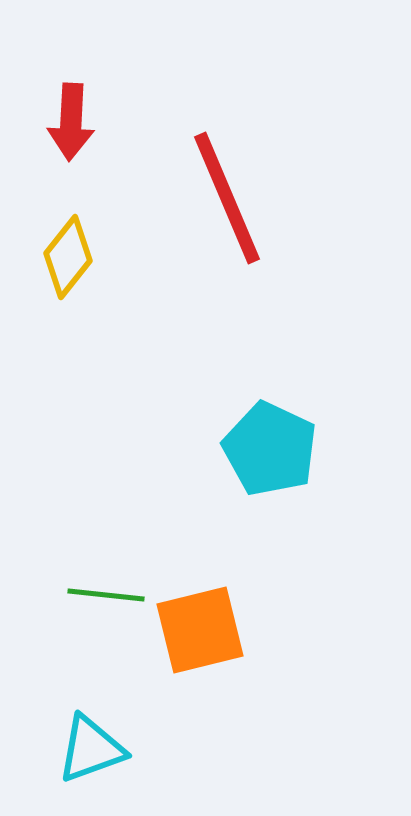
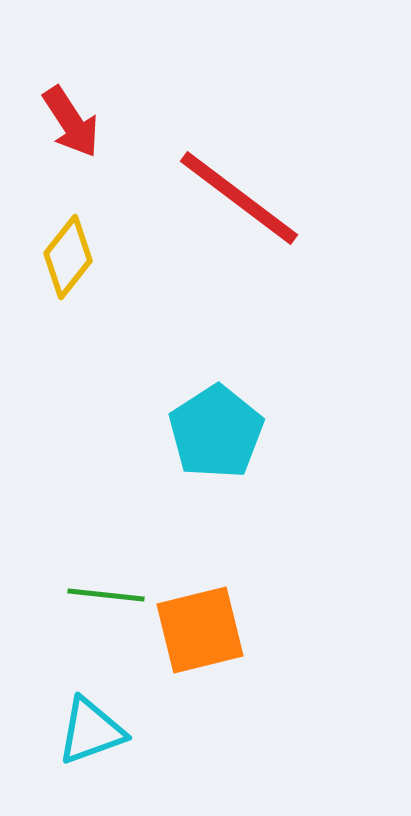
red arrow: rotated 36 degrees counterclockwise
red line: moved 12 px right; rotated 30 degrees counterclockwise
cyan pentagon: moved 54 px left, 17 px up; rotated 14 degrees clockwise
cyan triangle: moved 18 px up
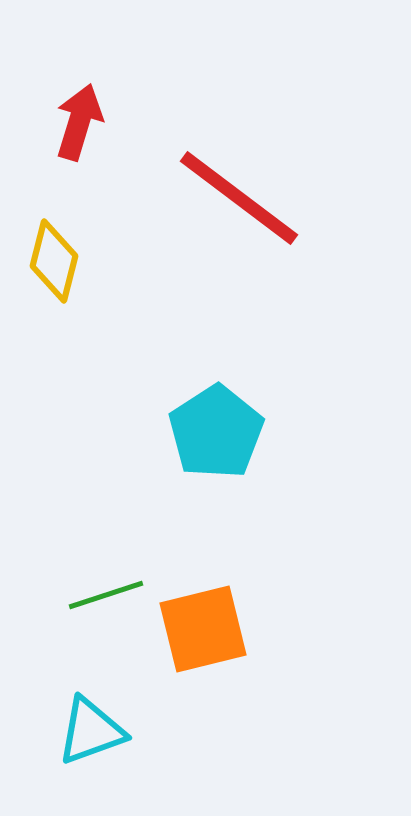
red arrow: moved 8 px right; rotated 130 degrees counterclockwise
yellow diamond: moved 14 px left, 4 px down; rotated 24 degrees counterclockwise
green line: rotated 24 degrees counterclockwise
orange square: moved 3 px right, 1 px up
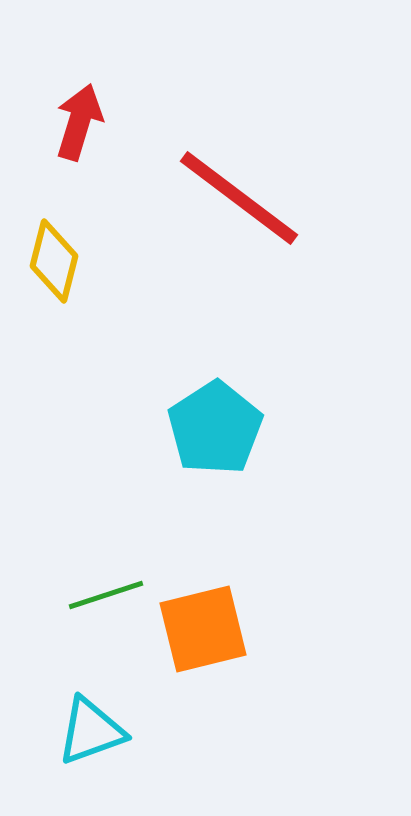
cyan pentagon: moved 1 px left, 4 px up
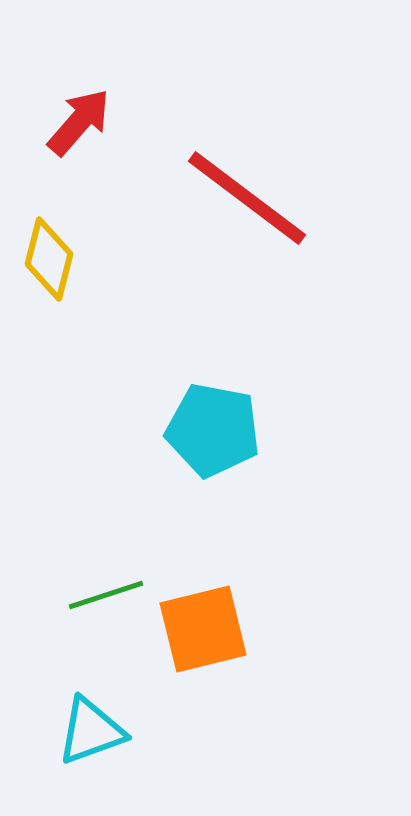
red arrow: rotated 24 degrees clockwise
red line: moved 8 px right
yellow diamond: moved 5 px left, 2 px up
cyan pentagon: moved 2 px left, 2 px down; rotated 28 degrees counterclockwise
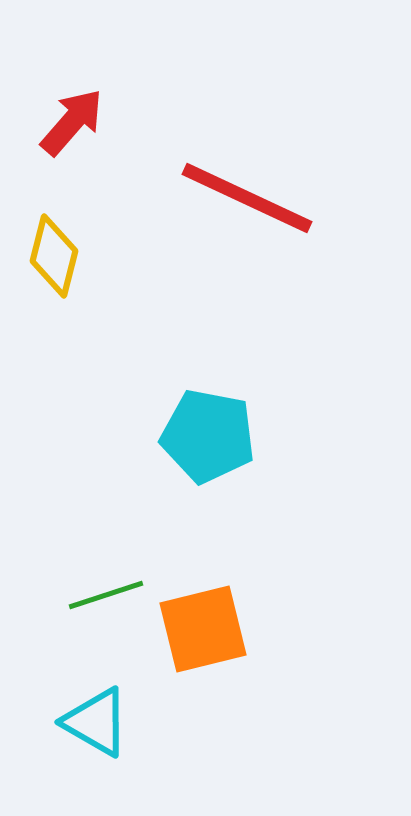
red arrow: moved 7 px left
red line: rotated 12 degrees counterclockwise
yellow diamond: moved 5 px right, 3 px up
cyan pentagon: moved 5 px left, 6 px down
cyan triangle: moved 5 px right, 9 px up; rotated 50 degrees clockwise
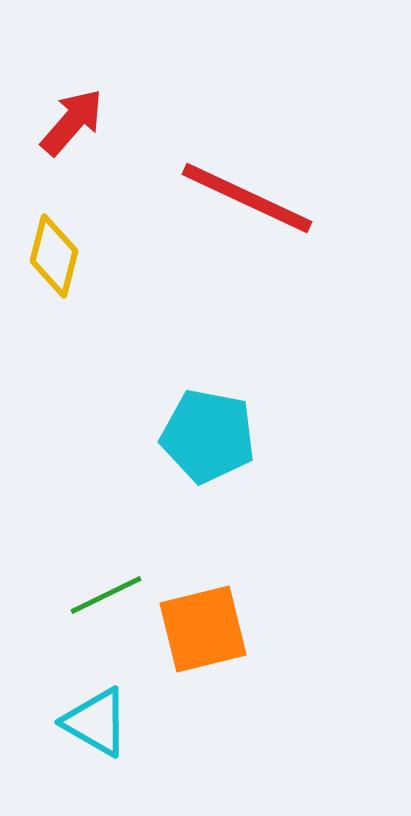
green line: rotated 8 degrees counterclockwise
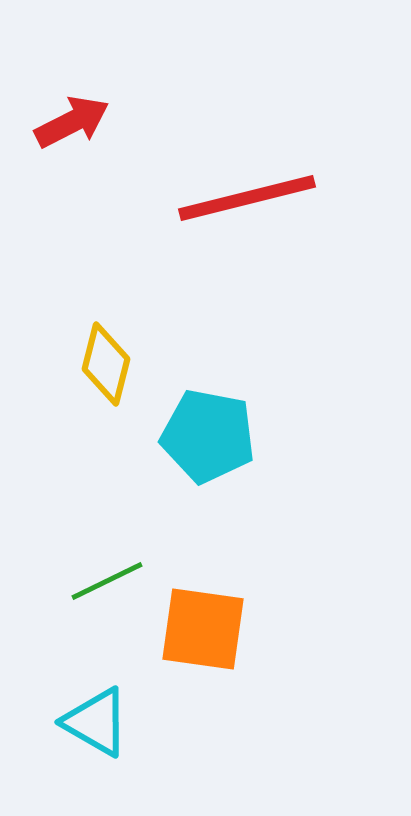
red arrow: rotated 22 degrees clockwise
red line: rotated 39 degrees counterclockwise
yellow diamond: moved 52 px right, 108 px down
green line: moved 1 px right, 14 px up
orange square: rotated 22 degrees clockwise
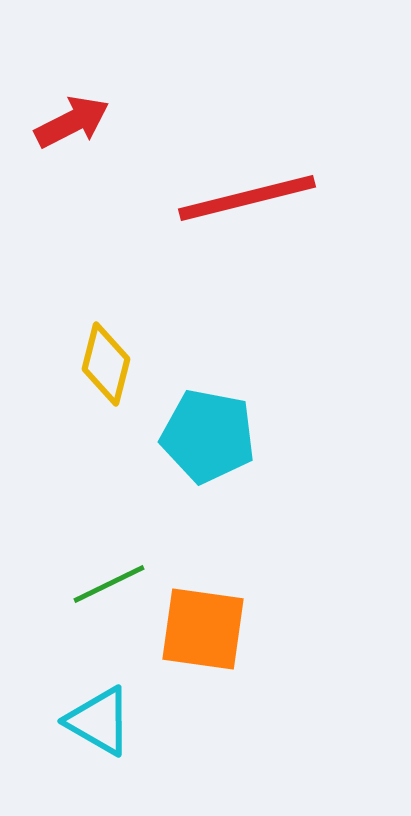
green line: moved 2 px right, 3 px down
cyan triangle: moved 3 px right, 1 px up
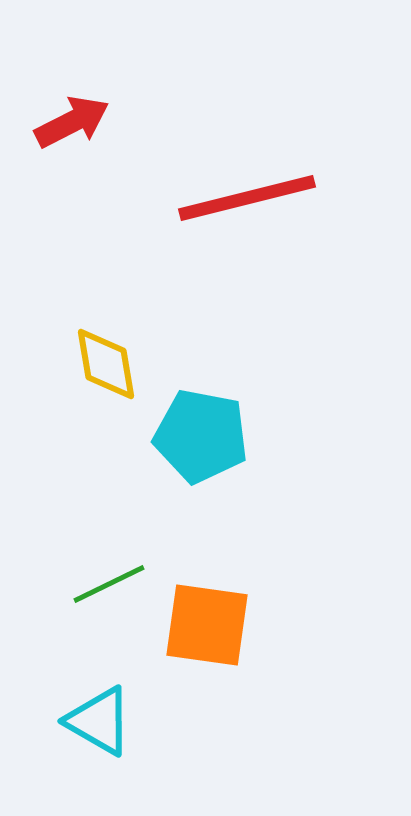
yellow diamond: rotated 24 degrees counterclockwise
cyan pentagon: moved 7 px left
orange square: moved 4 px right, 4 px up
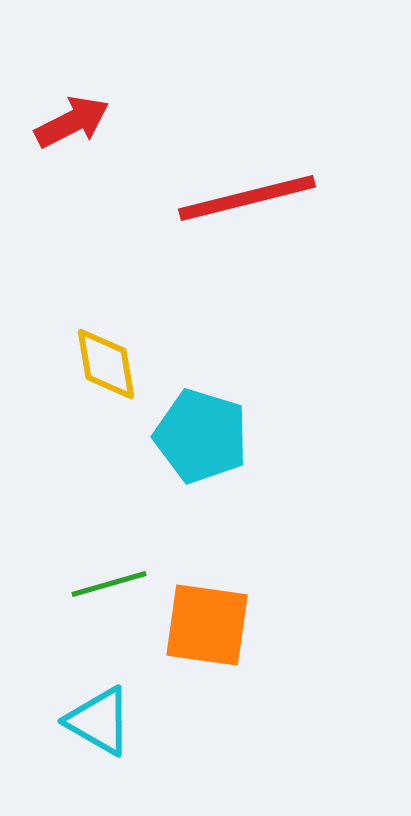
cyan pentagon: rotated 6 degrees clockwise
green line: rotated 10 degrees clockwise
